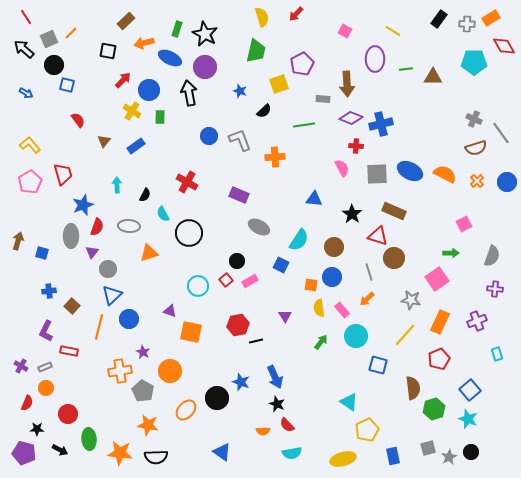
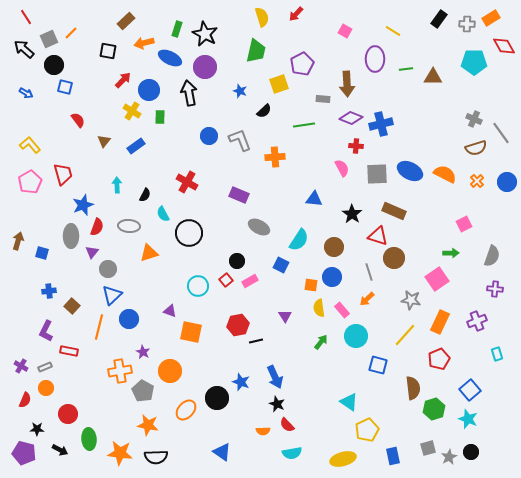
blue square at (67, 85): moved 2 px left, 2 px down
red semicircle at (27, 403): moved 2 px left, 3 px up
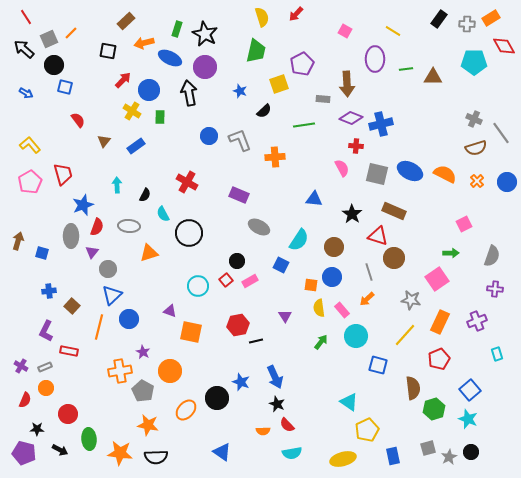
gray square at (377, 174): rotated 15 degrees clockwise
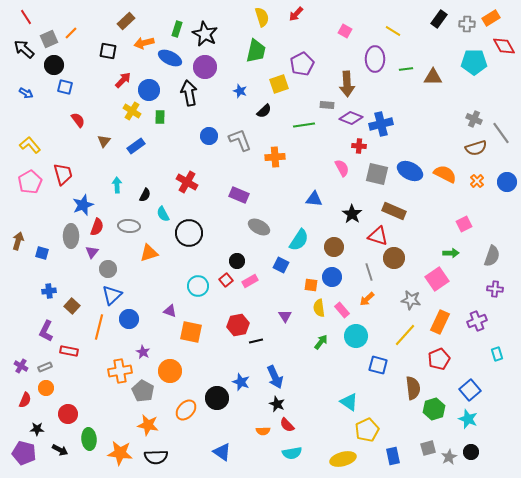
gray rectangle at (323, 99): moved 4 px right, 6 px down
red cross at (356, 146): moved 3 px right
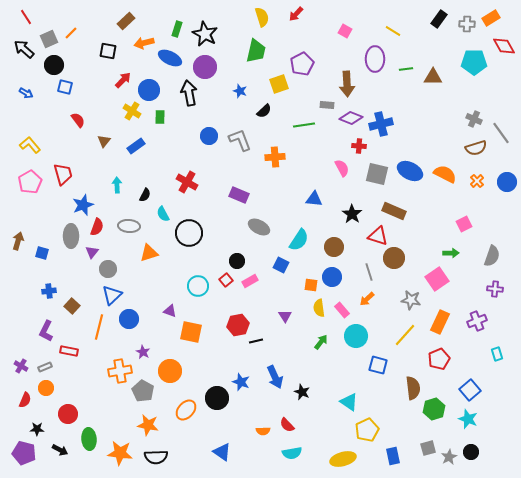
black star at (277, 404): moved 25 px right, 12 px up
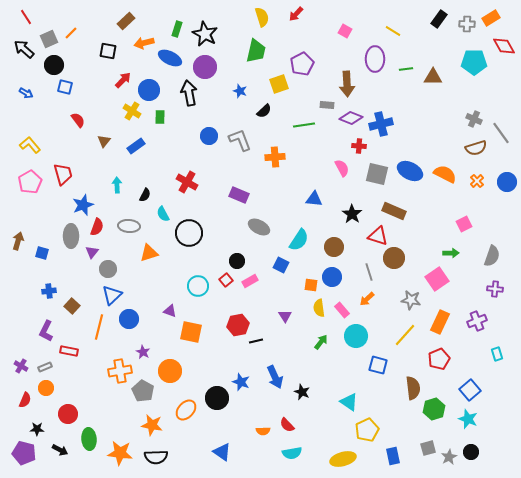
orange star at (148, 425): moved 4 px right
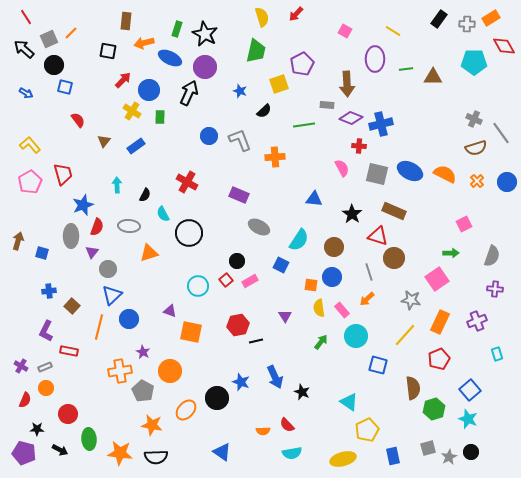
brown rectangle at (126, 21): rotated 42 degrees counterclockwise
black arrow at (189, 93): rotated 35 degrees clockwise
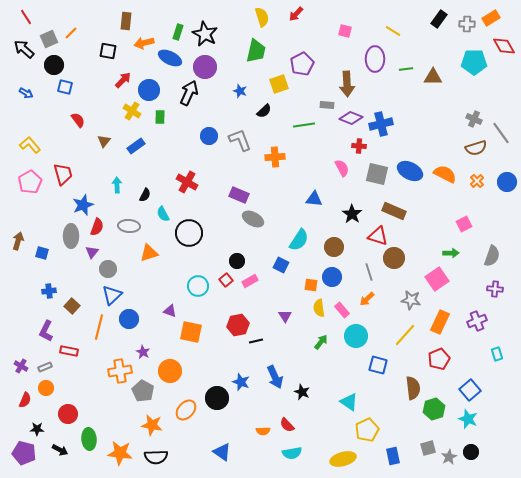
green rectangle at (177, 29): moved 1 px right, 3 px down
pink square at (345, 31): rotated 16 degrees counterclockwise
gray ellipse at (259, 227): moved 6 px left, 8 px up
